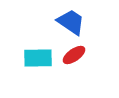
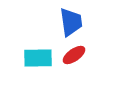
blue trapezoid: rotated 48 degrees clockwise
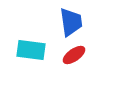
cyan rectangle: moved 7 px left, 8 px up; rotated 8 degrees clockwise
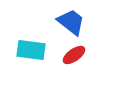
blue trapezoid: rotated 44 degrees counterclockwise
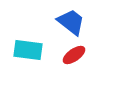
cyan rectangle: moved 3 px left
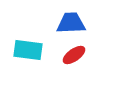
blue trapezoid: moved 1 px down; rotated 40 degrees counterclockwise
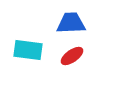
red ellipse: moved 2 px left, 1 px down
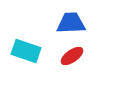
cyan rectangle: moved 2 px left, 1 px down; rotated 12 degrees clockwise
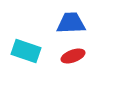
red ellipse: moved 1 px right; rotated 15 degrees clockwise
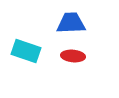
red ellipse: rotated 25 degrees clockwise
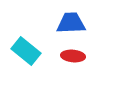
cyan rectangle: rotated 20 degrees clockwise
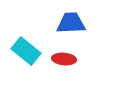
red ellipse: moved 9 px left, 3 px down
